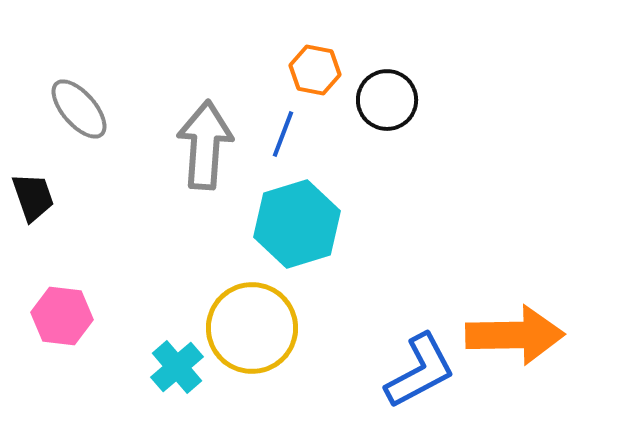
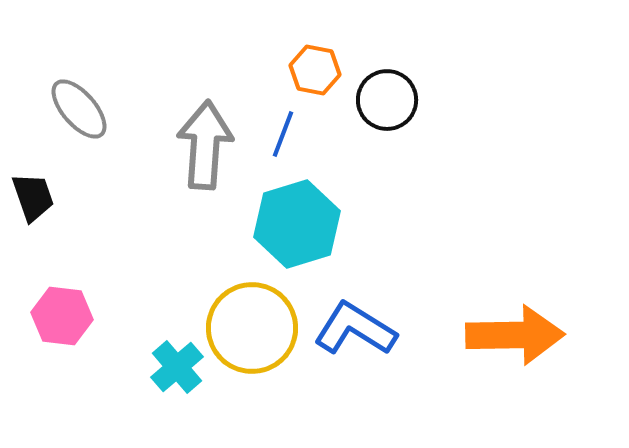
blue L-shape: moved 65 px left, 42 px up; rotated 120 degrees counterclockwise
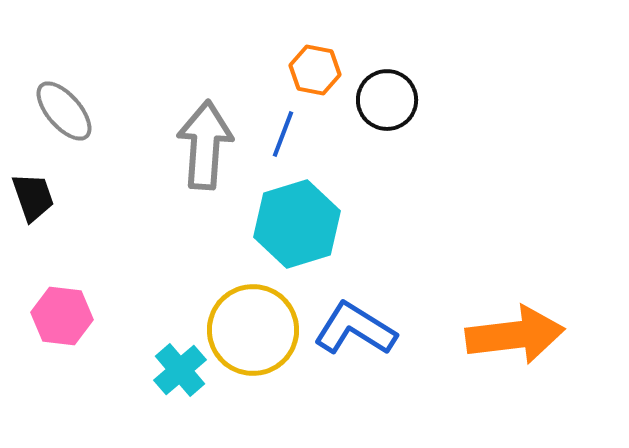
gray ellipse: moved 15 px left, 2 px down
yellow circle: moved 1 px right, 2 px down
orange arrow: rotated 6 degrees counterclockwise
cyan cross: moved 3 px right, 3 px down
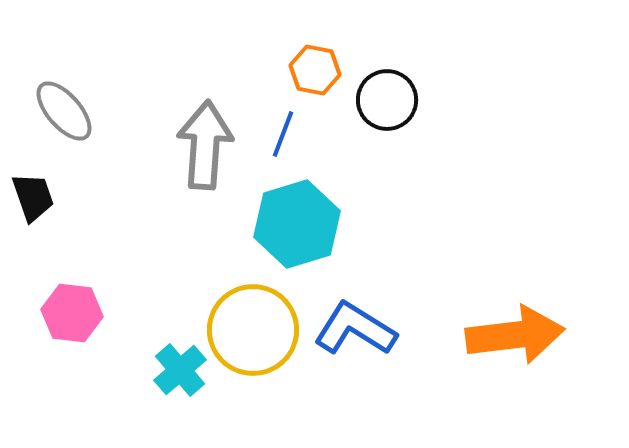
pink hexagon: moved 10 px right, 3 px up
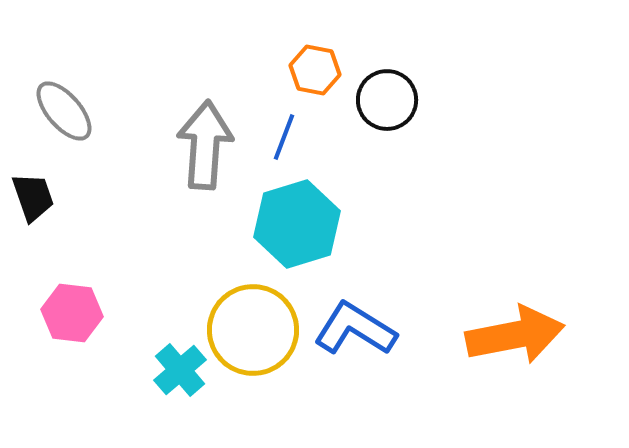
blue line: moved 1 px right, 3 px down
orange arrow: rotated 4 degrees counterclockwise
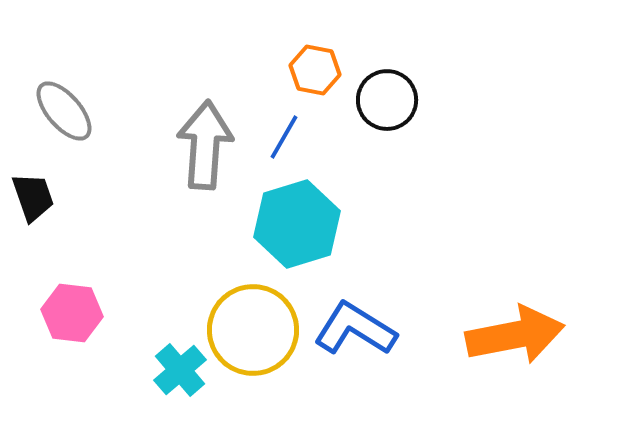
blue line: rotated 9 degrees clockwise
